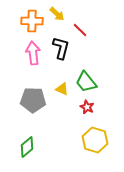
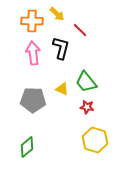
red star: rotated 16 degrees counterclockwise
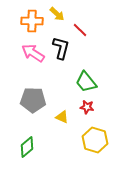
pink arrow: rotated 50 degrees counterclockwise
yellow triangle: moved 28 px down
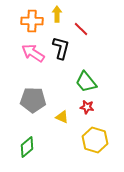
yellow arrow: rotated 133 degrees counterclockwise
red line: moved 1 px right, 1 px up
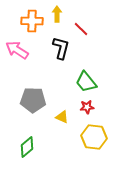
pink arrow: moved 16 px left, 3 px up
red star: rotated 16 degrees counterclockwise
yellow hexagon: moved 1 px left, 3 px up; rotated 10 degrees counterclockwise
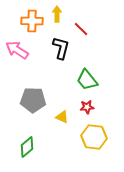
green trapezoid: moved 1 px right, 2 px up
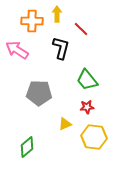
gray pentagon: moved 6 px right, 7 px up
yellow triangle: moved 3 px right, 7 px down; rotated 48 degrees counterclockwise
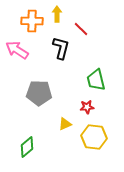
green trapezoid: moved 9 px right; rotated 25 degrees clockwise
